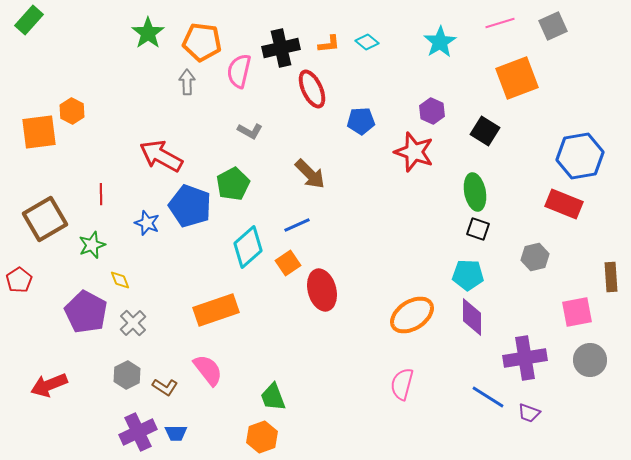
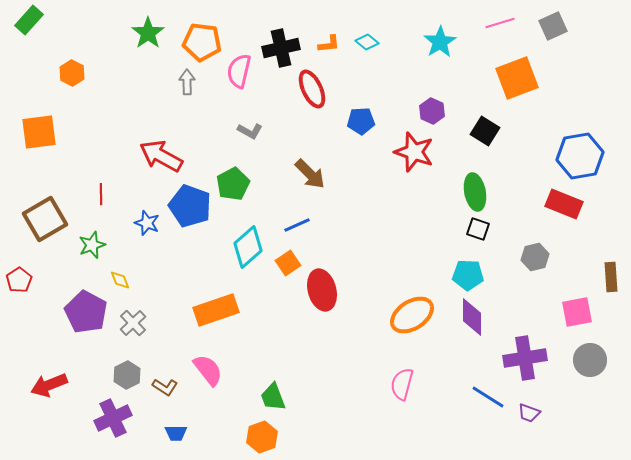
orange hexagon at (72, 111): moved 38 px up
purple cross at (138, 432): moved 25 px left, 14 px up
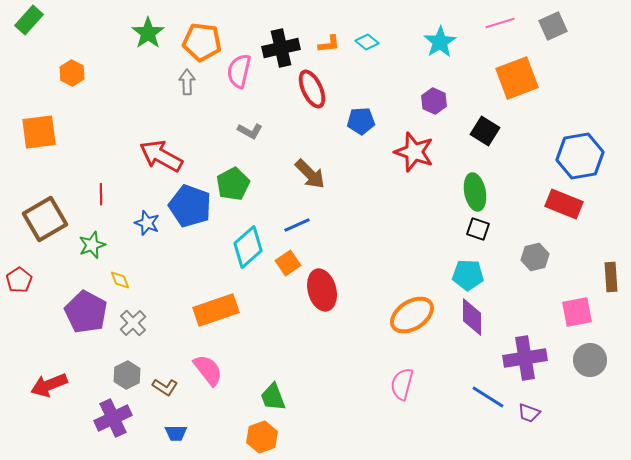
purple hexagon at (432, 111): moved 2 px right, 10 px up
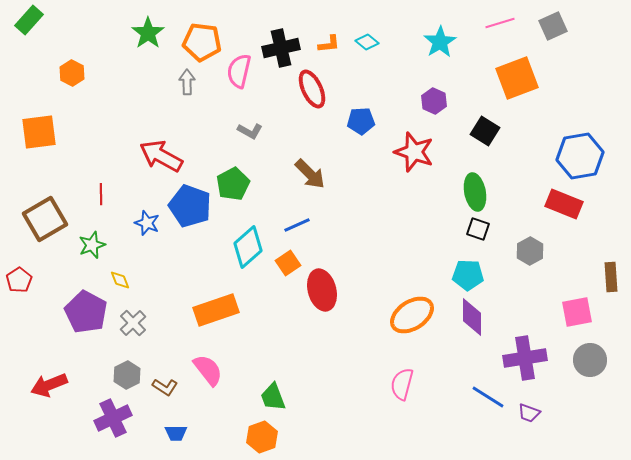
gray hexagon at (535, 257): moved 5 px left, 6 px up; rotated 16 degrees counterclockwise
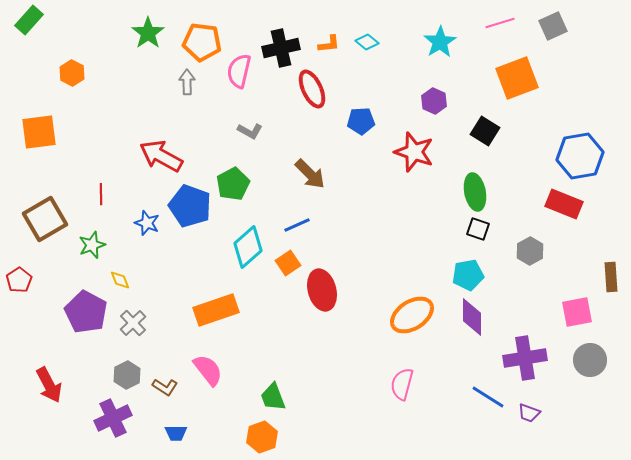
cyan pentagon at (468, 275): rotated 12 degrees counterclockwise
red arrow at (49, 385): rotated 96 degrees counterclockwise
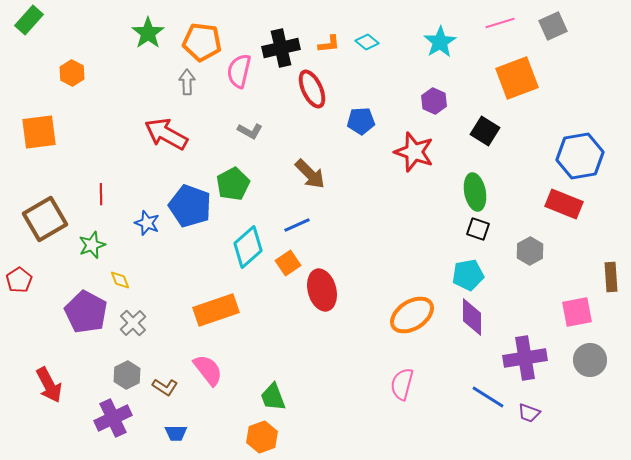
red arrow at (161, 156): moved 5 px right, 22 px up
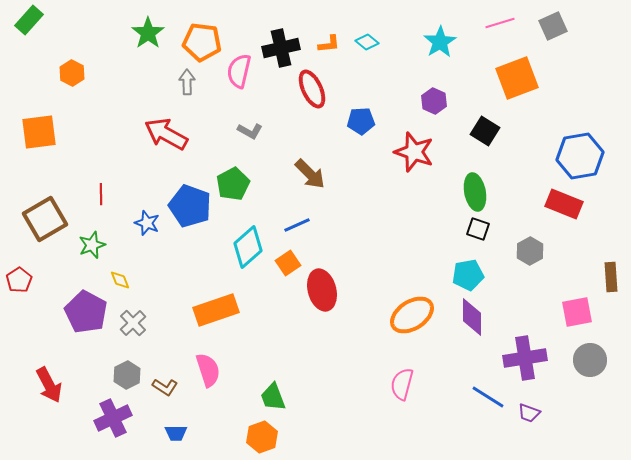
pink semicircle at (208, 370): rotated 20 degrees clockwise
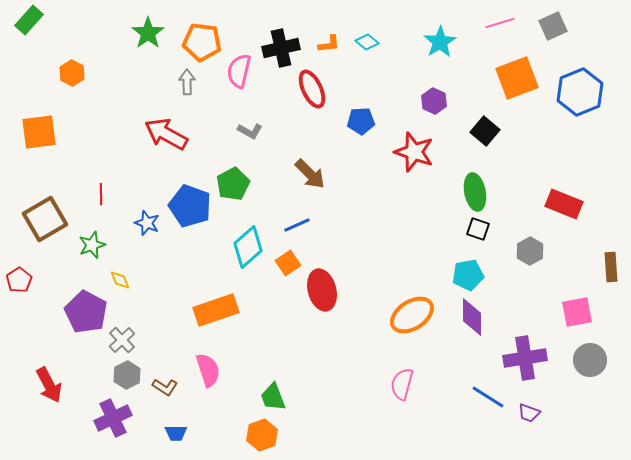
black square at (485, 131): rotated 8 degrees clockwise
blue hexagon at (580, 156): moved 64 px up; rotated 12 degrees counterclockwise
brown rectangle at (611, 277): moved 10 px up
gray cross at (133, 323): moved 11 px left, 17 px down
orange hexagon at (262, 437): moved 2 px up
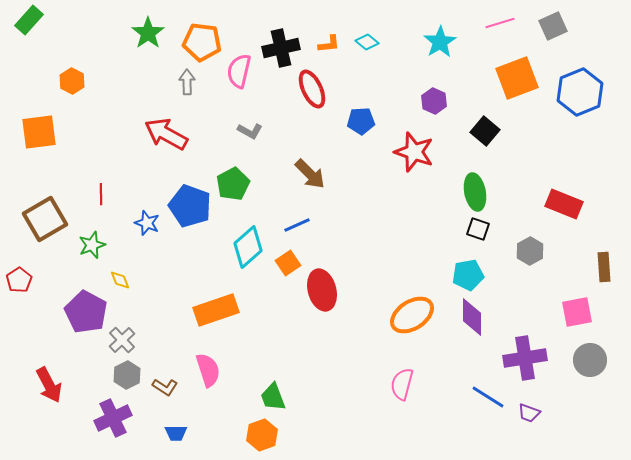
orange hexagon at (72, 73): moved 8 px down
brown rectangle at (611, 267): moved 7 px left
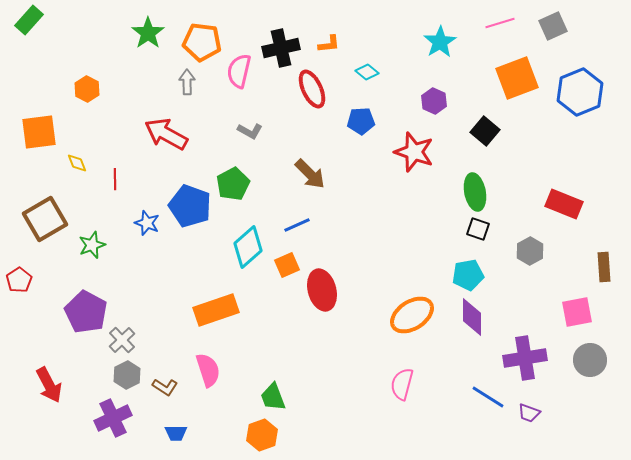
cyan diamond at (367, 42): moved 30 px down
orange hexagon at (72, 81): moved 15 px right, 8 px down
red line at (101, 194): moved 14 px right, 15 px up
orange square at (288, 263): moved 1 px left, 2 px down; rotated 10 degrees clockwise
yellow diamond at (120, 280): moved 43 px left, 117 px up
